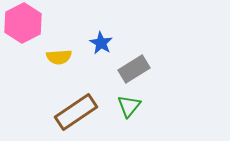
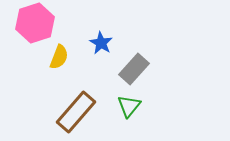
pink hexagon: moved 12 px right; rotated 9 degrees clockwise
yellow semicircle: rotated 65 degrees counterclockwise
gray rectangle: rotated 16 degrees counterclockwise
brown rectangle: rotated 15 degrees counterclockwise
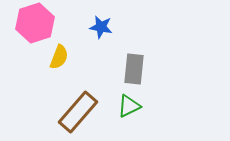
blue star: moved 16 px up; rotated 20 degrees counterclockwise
gray rectangle: rotated 36 degrees counterclockwise
green triangle: rotated 25 degrees clockwise
brown rectangle: moved 2 px right
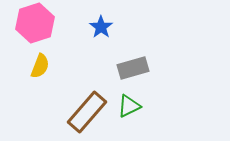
blue star: rotated 25 degrees clockwise
yellow semicircle: moved 19 px left, 9 px down
gray rectangle: moved 1 px left, 1 px up; rotated 68 degrees clockwise
brown rectangle: moved 9 px right
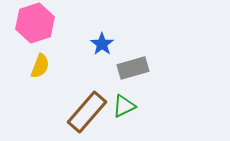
blue star: moved 1 px right, 17 px down
green triangle: moved 5 px left
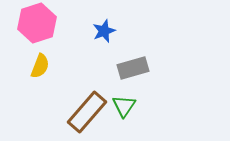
pink hexagon: moved 2 px right
blue star: moved 2 px right, 13 px up; rotated 15 degrees clockwise
green triangle: rotated 30 degrees counterclockwise
